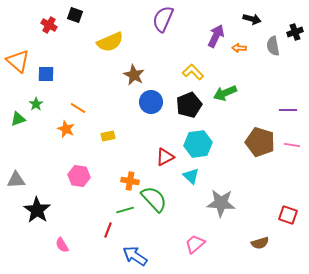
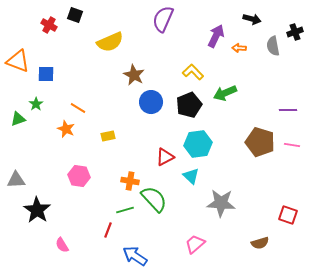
orange triangle: rotated 20 degrees counterclockwise
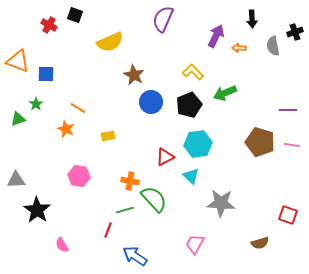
black arrow: rotated 72 degrees clockwise
pink trapezoid: rotated 20 degrees counterclockwise
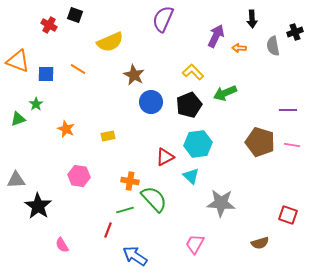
orange line: moved 39 px up
black star: moved 1 px right, 4 px up
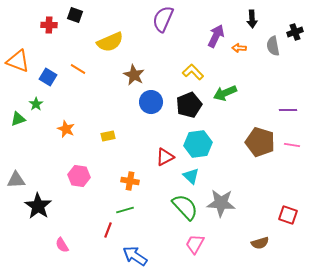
red cross: rotated 28 degrees counterclockwise
blue square: moved 2 px right, 3 px down; rotated 30 degrees clockwise
green semicircle: moved 31 px right, 8 px down
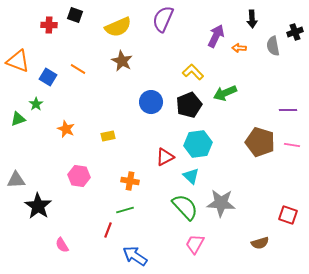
yellow semicircle: moved 8 px right, 15 px up
brown star: moved 12 px left, 14 px up
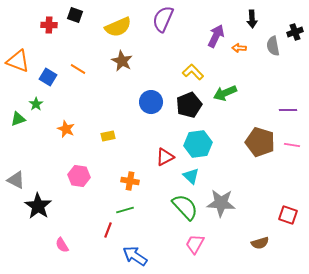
gray triangle: rotated 30 degrees clockwise
